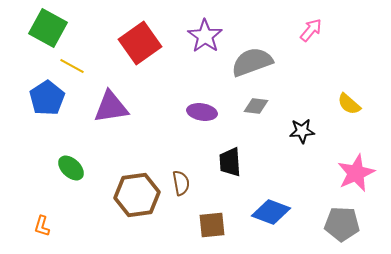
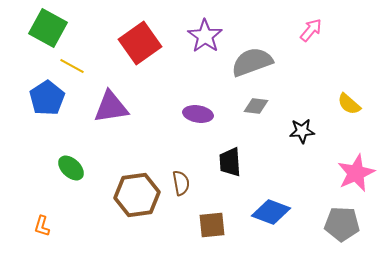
purple ellipse: moved 4 px left, 2 px down
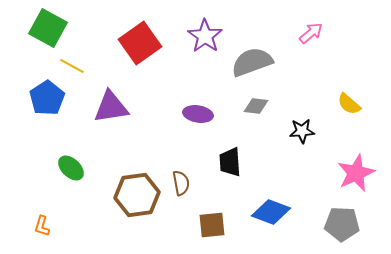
pink arrow: moved 3 px down; rotated 10 degrees clockwise
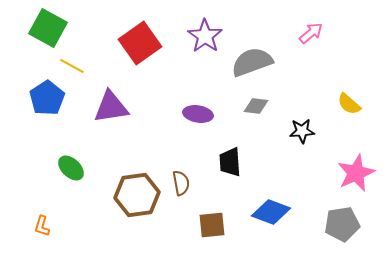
gray pentagon: rotated 12 degrees counterclockwise
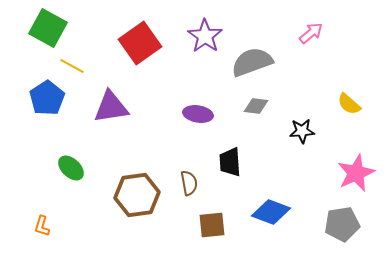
brown semicircle: moved 8 px right
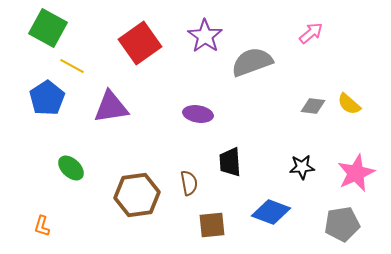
gray diamond: moved 57 px right
black star: moved 36 px down
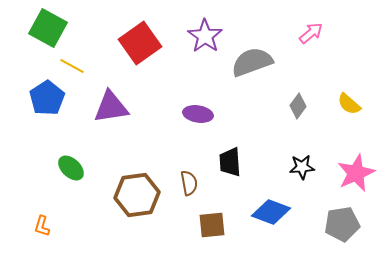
gray diamond: moved 15 px left; rotated 60 degrees counterclockwise
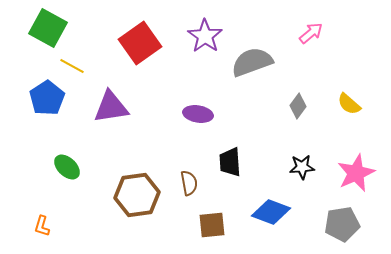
green ellipse: moved 4 px left, 1 px up
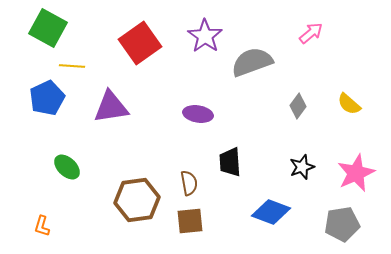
yellow line: rotated 25 degrees counterclockwise
blue pentagon: rotated 8 degrees clockwise
black star: rotated 15 degrees counterclockwise
brown hexagon: moved 5 px down
brown square: moved 22 px left, 4 px up
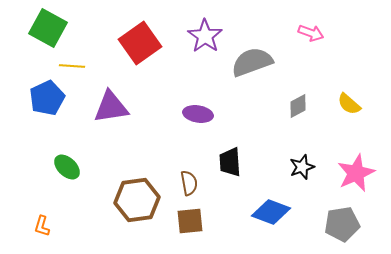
pink arrow: rotated 60 degrees clockwise
gray diamond: rotated 25 degrees clockwise
